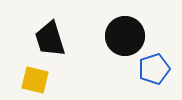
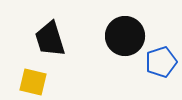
blue pentagon: moved 7 px right, 7 px up
yellow square: moved 2 px left, 2 px down
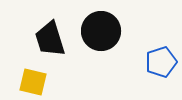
black circle: moved 24 px left, 5 px up
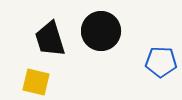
blue pentagon: rotated 20 degrees clockwise
yellow square: moved 3 px right
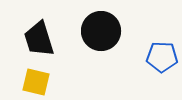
black trapezoid: moved 11 px left
blue pentagon: moved 1 px right, 5 px up
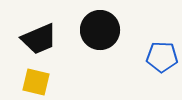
black circle: moved 1 px left, 1 px up
black trapezoid: rotated 96 degrees counterclockwise
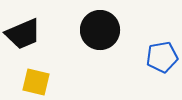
black trapezoid: moved 16 px left, 5 px up
blue pentagon: rotated 12 degrees counterclockwise
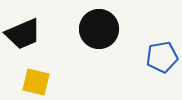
black circle: moved 1 px left, 1 px up
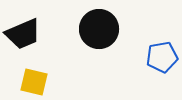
yellow square: moved 2 px left
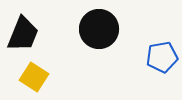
black trapezoid: rotated 45 degrees counterclockwise
yellow square: moved 5 px up; rotated 20 degrees clockwise
